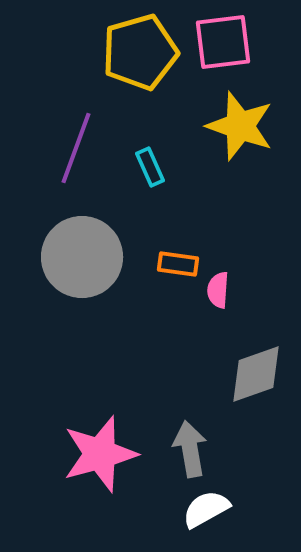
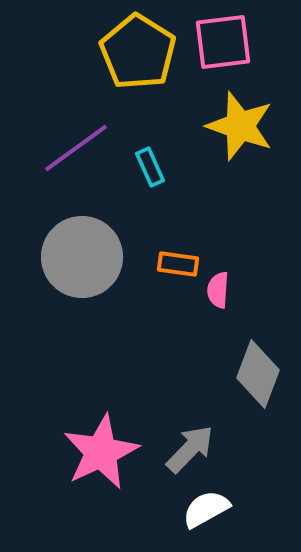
yellow pentagon: moved 2 px left; rotated 24 degrees counterclockwise
purple line: rotated 34 degrees clockwise
gray diamond: moved 2 px right; rotated 50 degrees counterclockwise
gray arrow: rotated 54 degrees clockwise
pink star: moved 1 px right, 2 px up; rotated 10 degrees counterclockwise
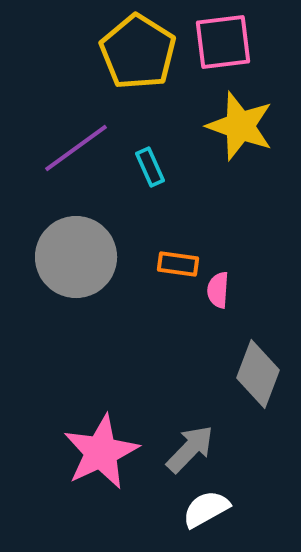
gray circle: moved 6 px left
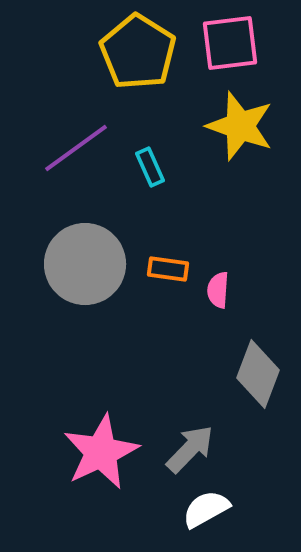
pink square: moved 7 px right, 1 px down
gray circle: moved 9 px right, 7 px down
orange rectangle: moved 10 px left, 5 px down
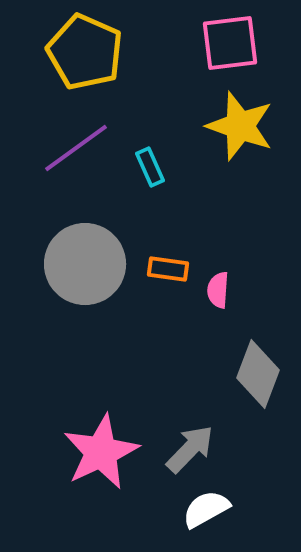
yellow pentagon: moved 53 px left; rotated 8 degrees counterclockwise
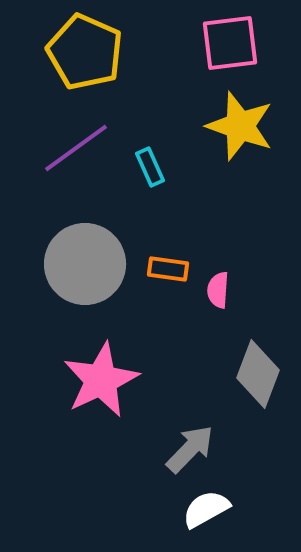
pink star: moved 72 px up
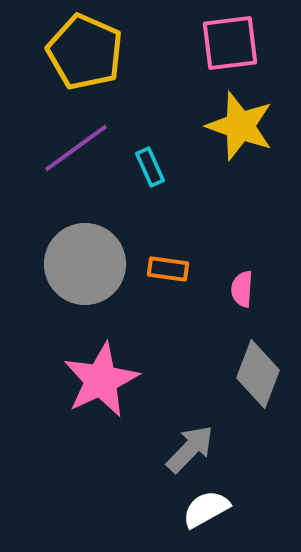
pink semicircle: moved 24 px right, 1 px up
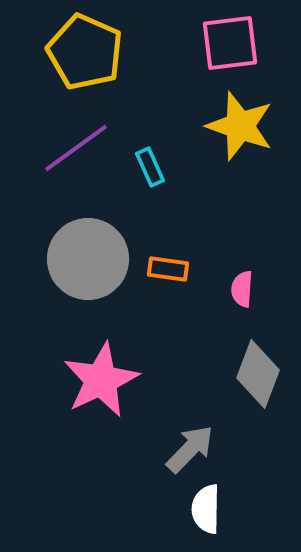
gray circle: moved 3 px right, 5 px up
white semicircle: rotated 60 degrees counterclockwise
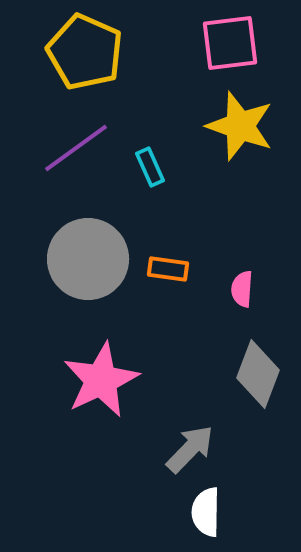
white semicircle: moved 3 px down
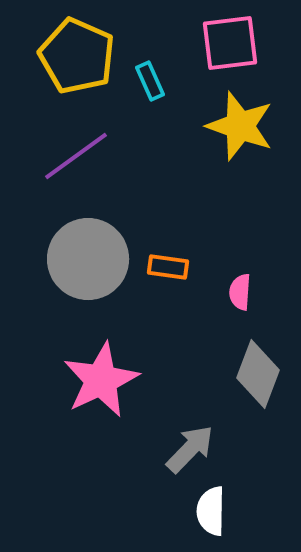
yellow pentagon: moved 8 px left, 4 px down
purple line: moved 8 px down
cyan rectangle: moved 86 px up
orange rectangle: moved 2 px up
pink semicircle: moved 2 px left, 3 px down
white semicircle: moved 5 px right, 1 px up
